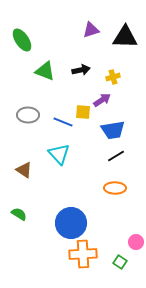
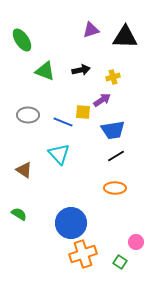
orange cross: rotated 16 degrees counterclockwise
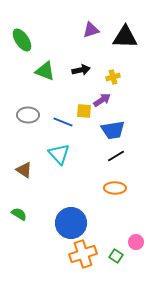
yellow square: moved 1 px right, 1 px up
green square: moved 4 px left, 6 px up
